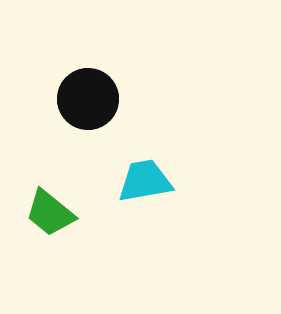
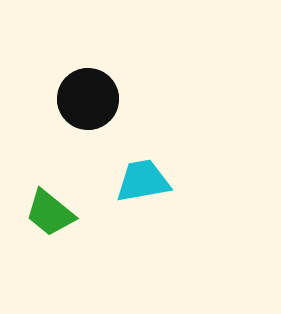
cyan trapezoid: moved 2 px left
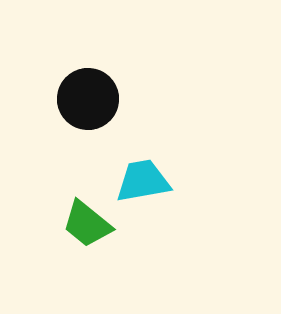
green trapezoid: moved 37 px right, 11 px down
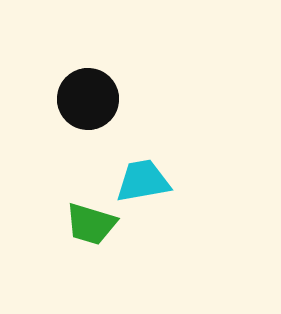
green trapezoid: moved 4 px right; rotated 22 degrees counterclockwise
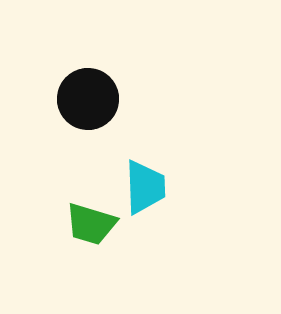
cyan trapezoid: moved 2 px right, 6 px down; rotated 98 degrees clockwise
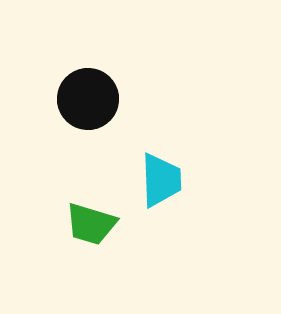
cyan trapezoid: moved 16 px right, 7 px up
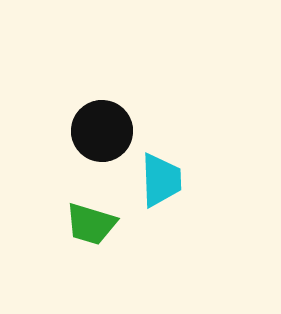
black circle: moved 14 px right, 32 px down
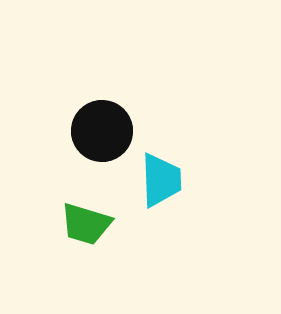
green trapezoid: moved 5 px left
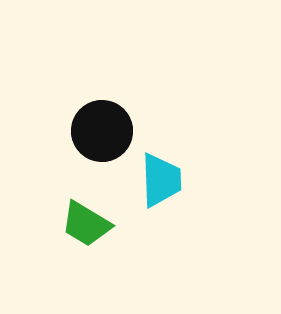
green trapezoid: rotated 14 degrees clockwise
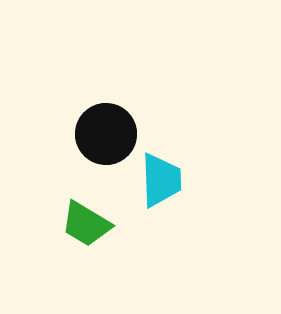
black circle: moved 4 px right, 3 px down
